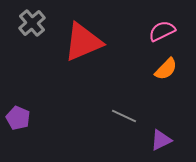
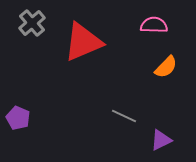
pink semicircle: moved 8 px left, 6 px up; rotated 28 degrees clockwise
orange semicircle: moved 2 px up
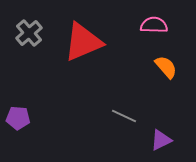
gray cross: moved 3 px left, 10 px down
orange semicircle: rotated 85 degrees counterclockwise
purple pentagon: rotated 20 degrees counterclockwise
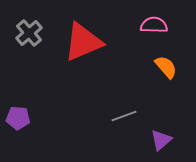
gray line: rotated 45 degrees counterclockwise
purple triangle: rotated 15 degrees counterclockwise
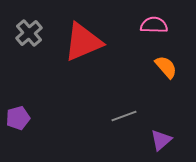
purple pentagon: rotated 20 degrees counterclockwise
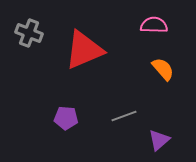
gray cross: rotated 28 degrees counterclockwise
red triangle: moved 1 px right, 8 px down
orange semicircle: moved 3 px left, 2 px down
purple pentagon: moved 48 px right; rotated 20 degrees clockwise
purple triangle: moved 2 px left
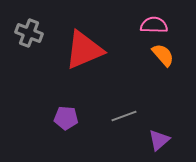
orange semicircle: moved 14 px up
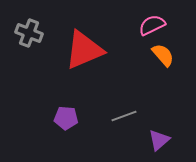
pink semicircle: moved 2 px left; rotated 28 degrees counterclockwise
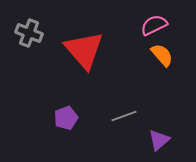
pink semicircle: moved 2 px right
red triangle: rotated 48 degrees counterclockwise
orange semicircle: moved 1 px left
purple pentagon: rotated 25 degrees counterclockwise
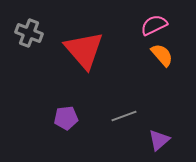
purple pentagon: rotated 15 degrees clockwise
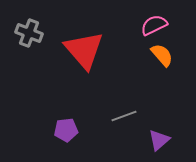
purple pentagon: moved 12 px down
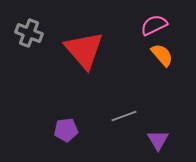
purple triangle: moved 1 px left; rotated 20 degrees counterclockwise
